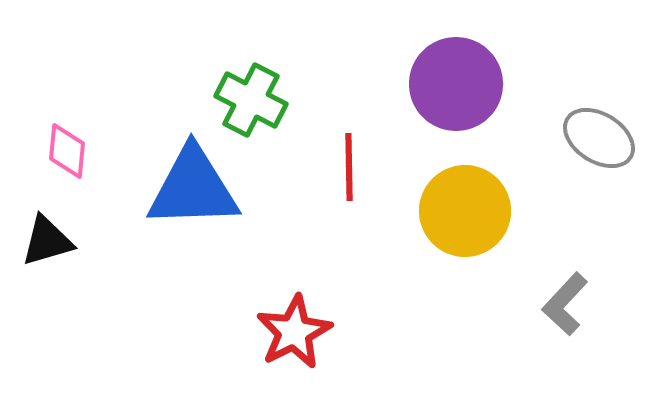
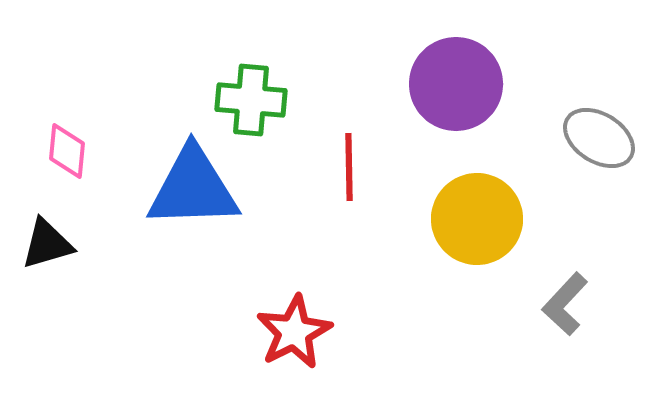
green cross: rotated 22 degrees counterclockwise
yellow circle: moved 12 px right, 8 px down
black triangle: moved 3 px down
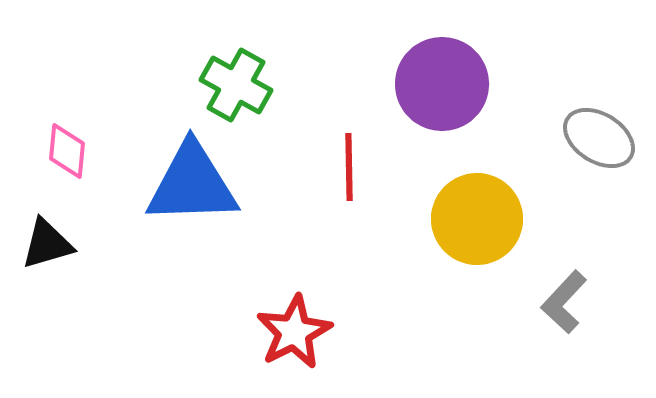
purple circle: moved 14 px left
green cross: moved 15 px left, 15 px up; rotated 24 degrees clockwise
blue triangle: moved 1 px left, 4 px up
gray L-shape: moved 1 px left, 2 px up
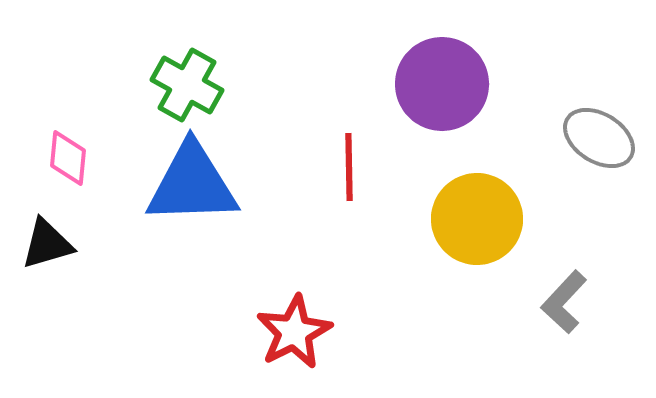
green cross: moved 49 px left
pink diamond: moved 1 px right, 7 px down
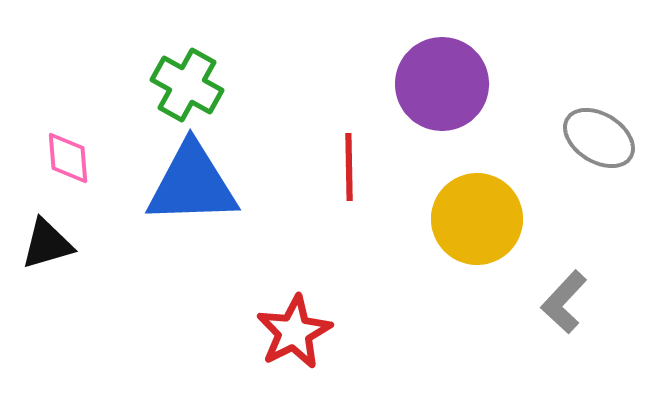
pink diamond: rotated 10 degrees counterclockwise
